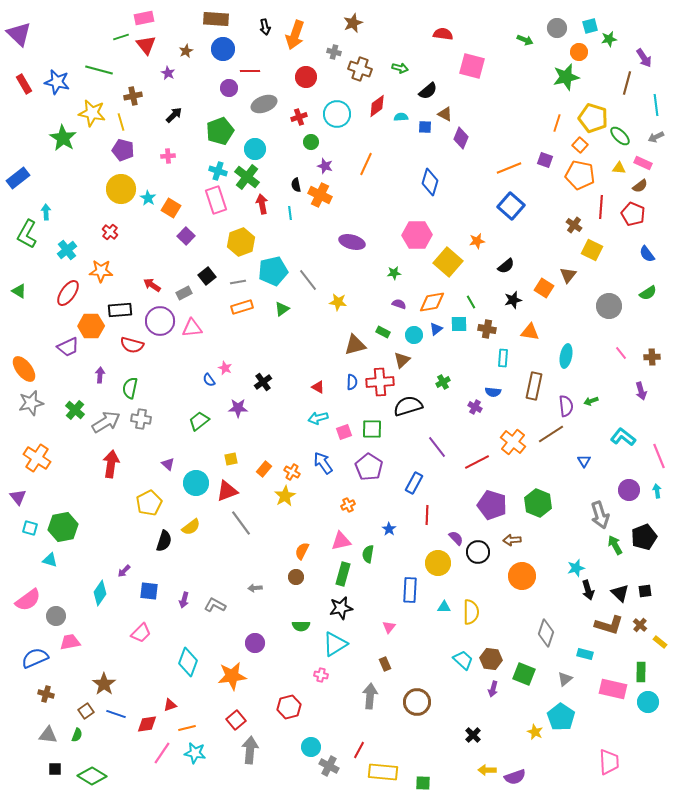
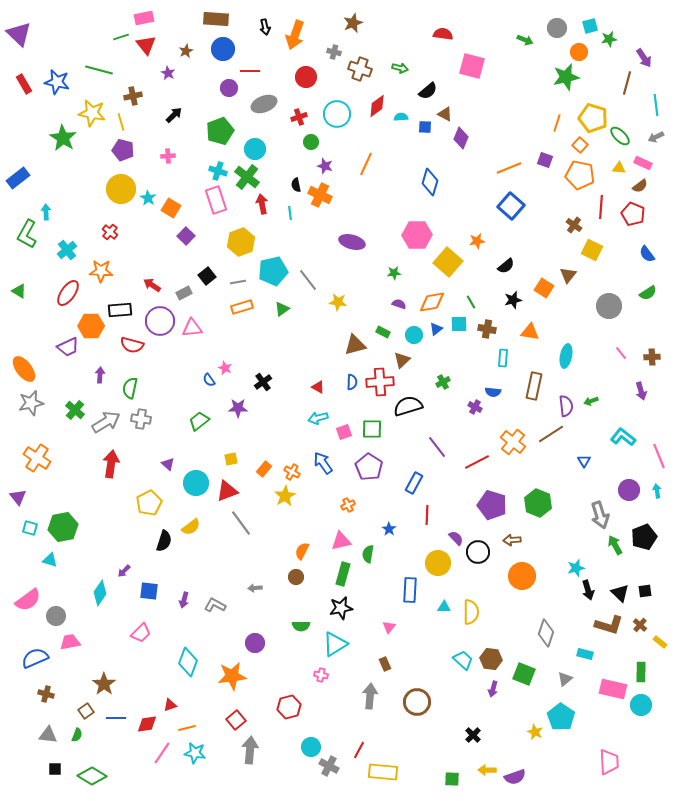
cyan circle at (648, 702): moved 7 px left, 3 px down
blue line at (116, 714): moved 4 px down; rotated 18 degrees counterclockwise
green square at (423, 783): moved 29 px right, 4 px up
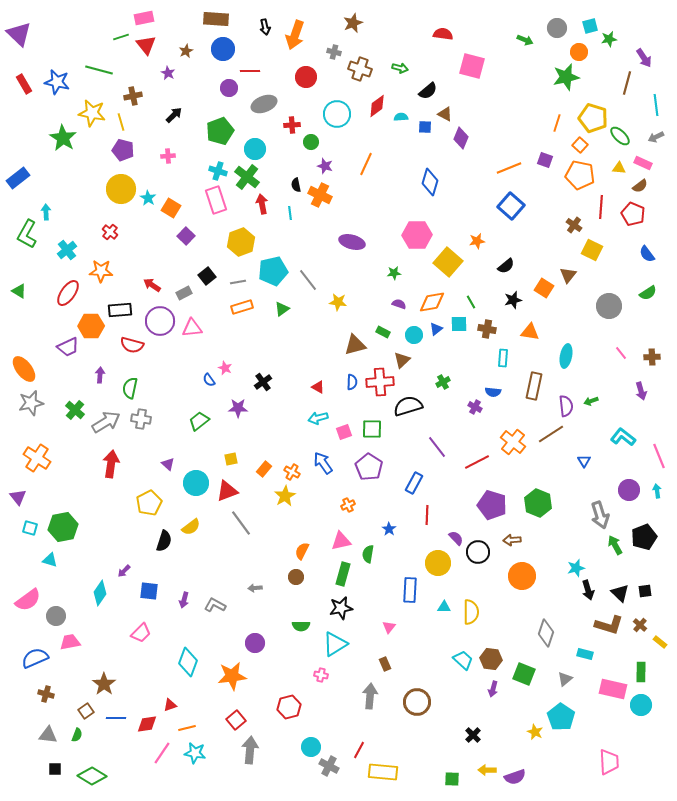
red cross at (299, 117): moved 7 px left, 8 px down; rotated 14 degrees clockwise
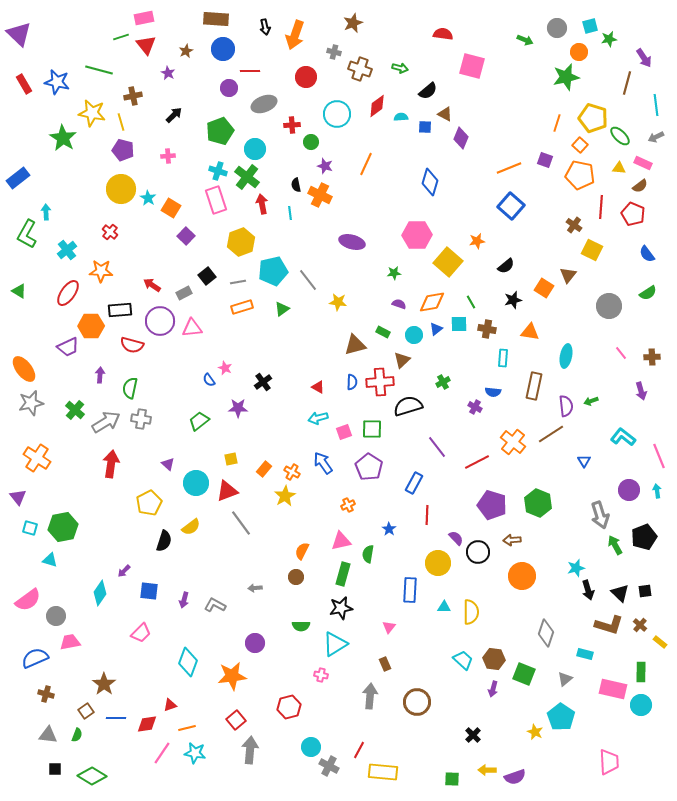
brown hexagon at (491, 659): moved 3 px right
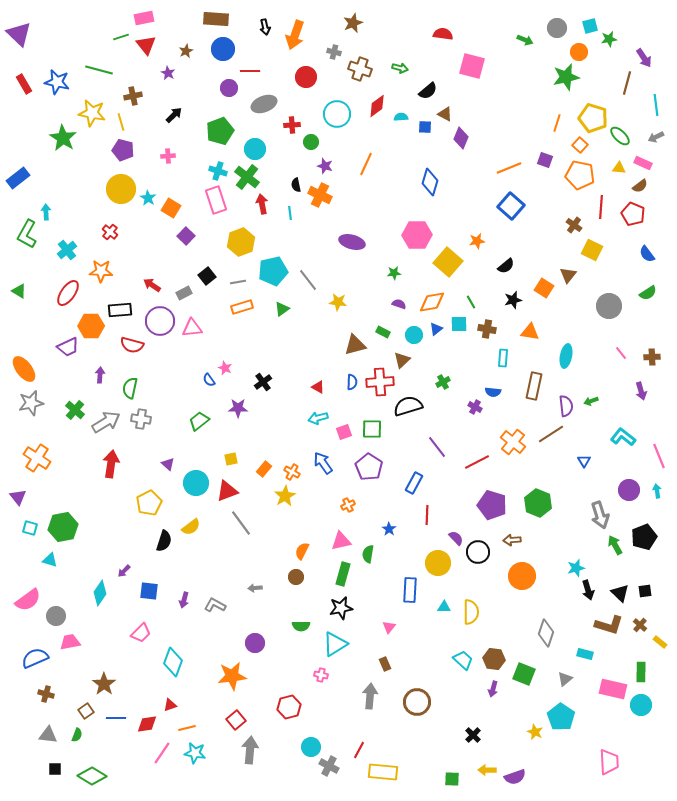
cyan diamond at (188, 662): moved 15 px left
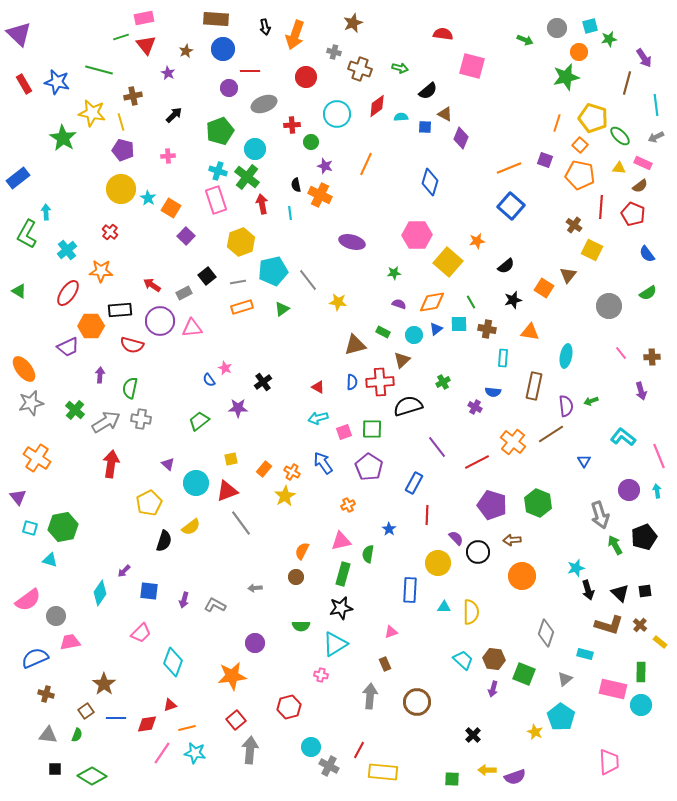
pink triangle at (389, 627): moved 2 px right, 5 px down; rotated 32 degrees clockwise
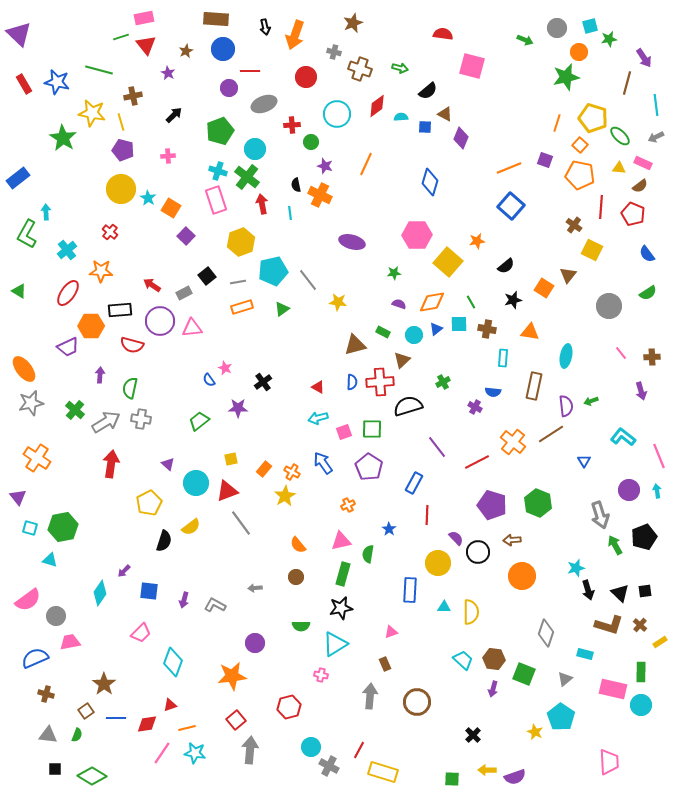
orange semicircle at (302, 551): moved 4 px left, 6 px up; rotated 66 degrees counterclockwise
yellow rectangle at (660, 642): rotated 72 degrees counterclockwise
yellow rectangle at (383, 772): rotated 12 degrees clockwise
